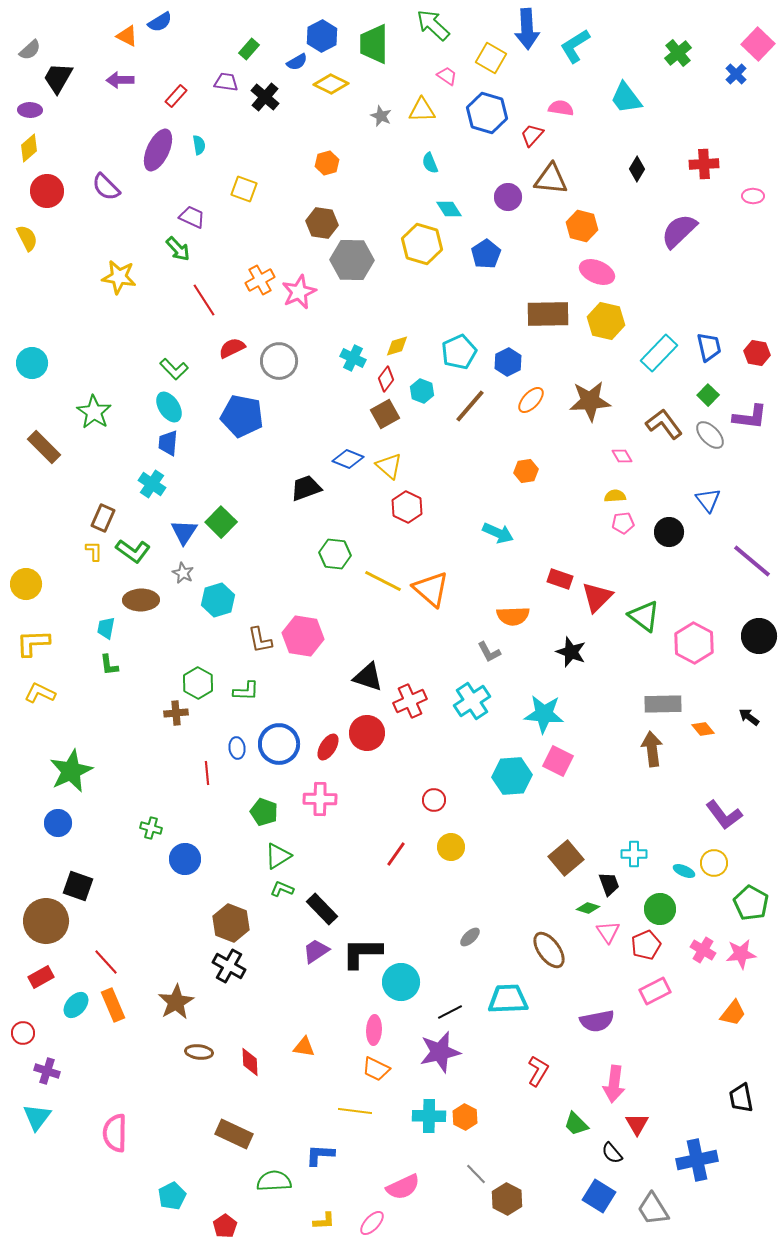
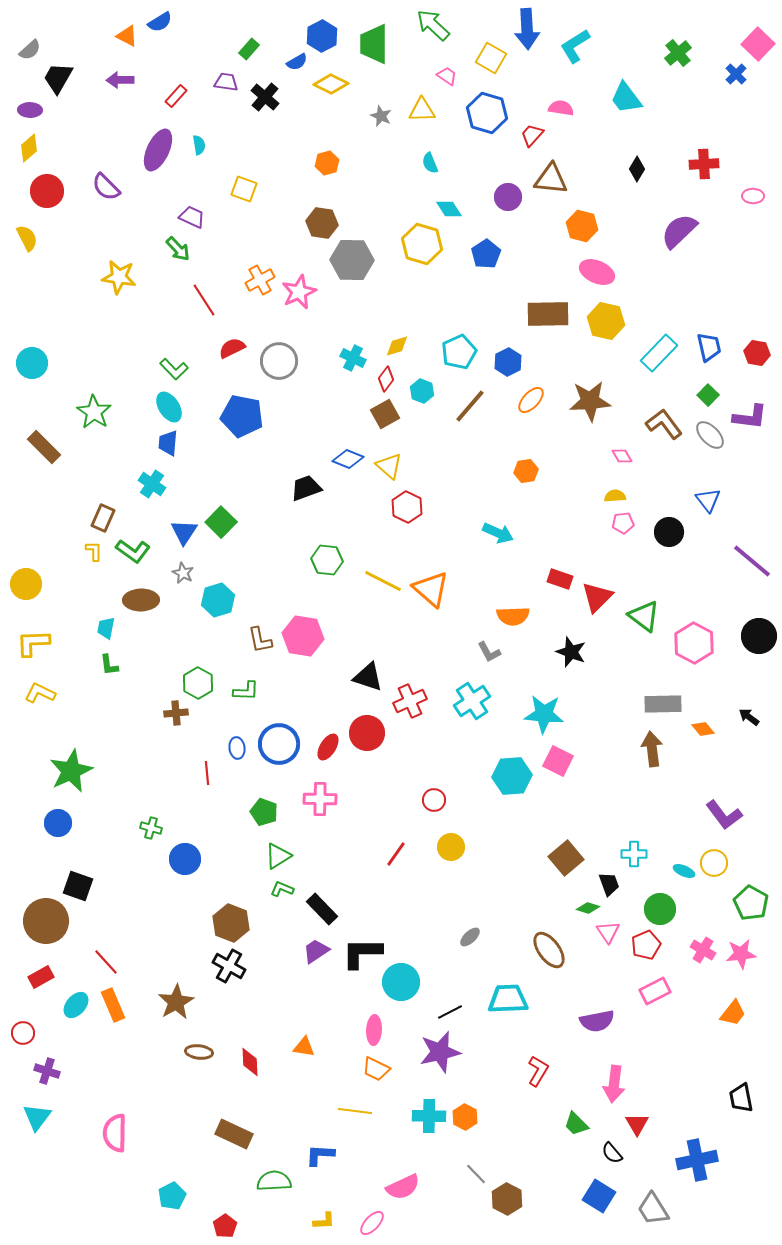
green hexagon at (335, 554): moved 8 px left, 6 px down
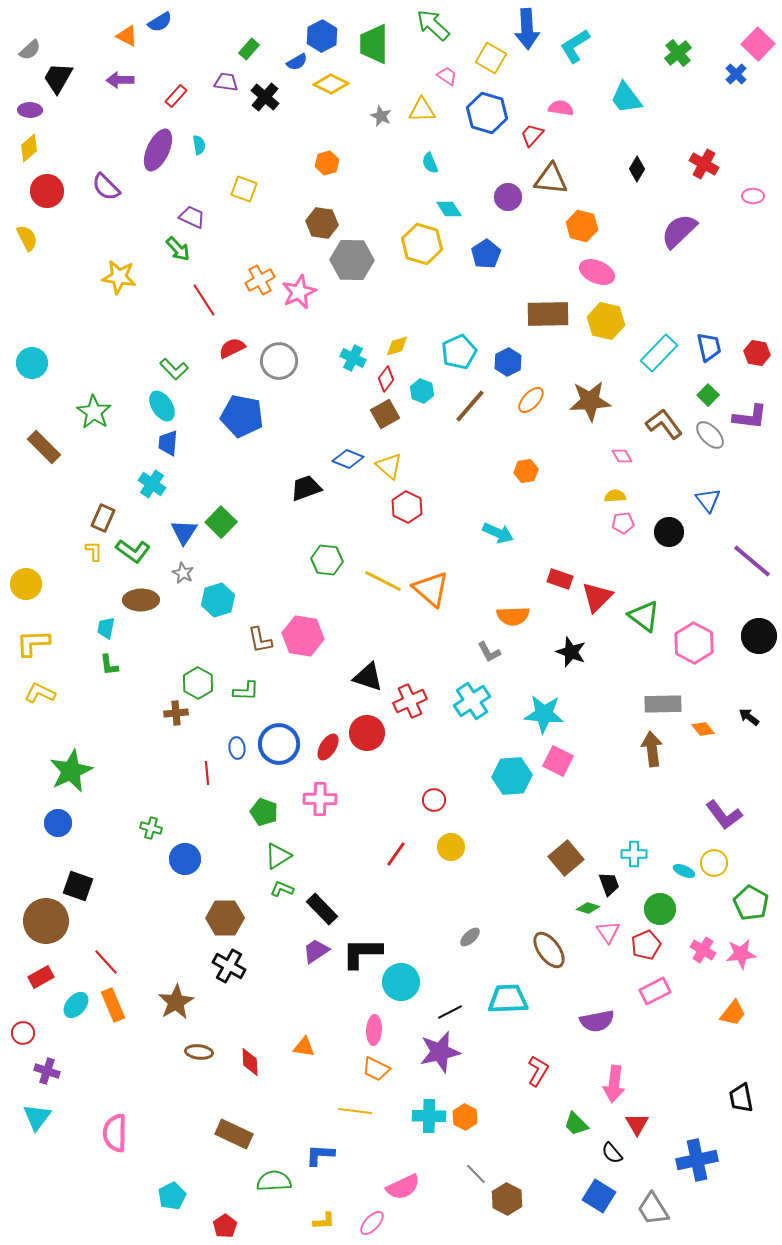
red cross at (704, 164): rotated 32 degrees clockwise
cyan ellipse at (169, 407): moved 7 px left, 1 px up
brown hexagon at (231, 923): moved 6 px left, 5 px up; rotated 21 degrees counterclockwise
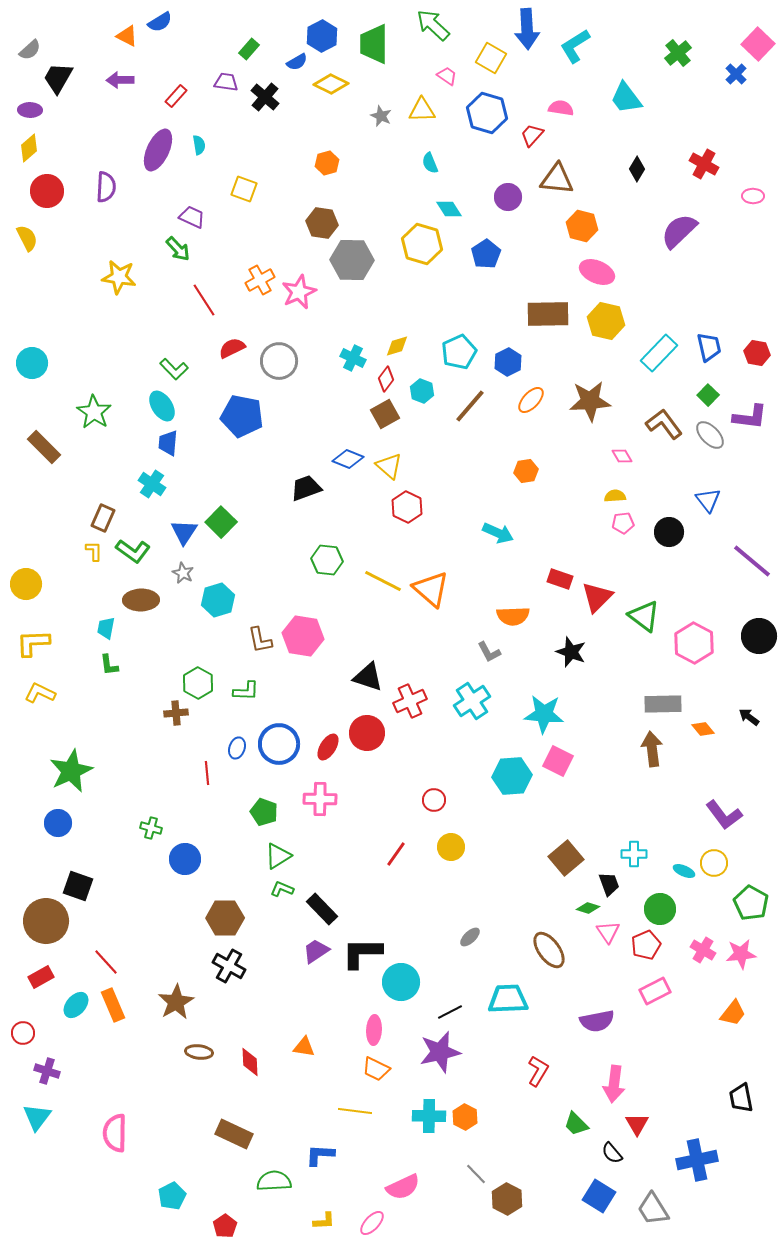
brown triangle at (551, 179): moved 6 px right
purple semicircle at (106, 187): rotated 132 degrees counterclockwise
blue ellipse at (237, 748): rotated 25 degrees clockwise
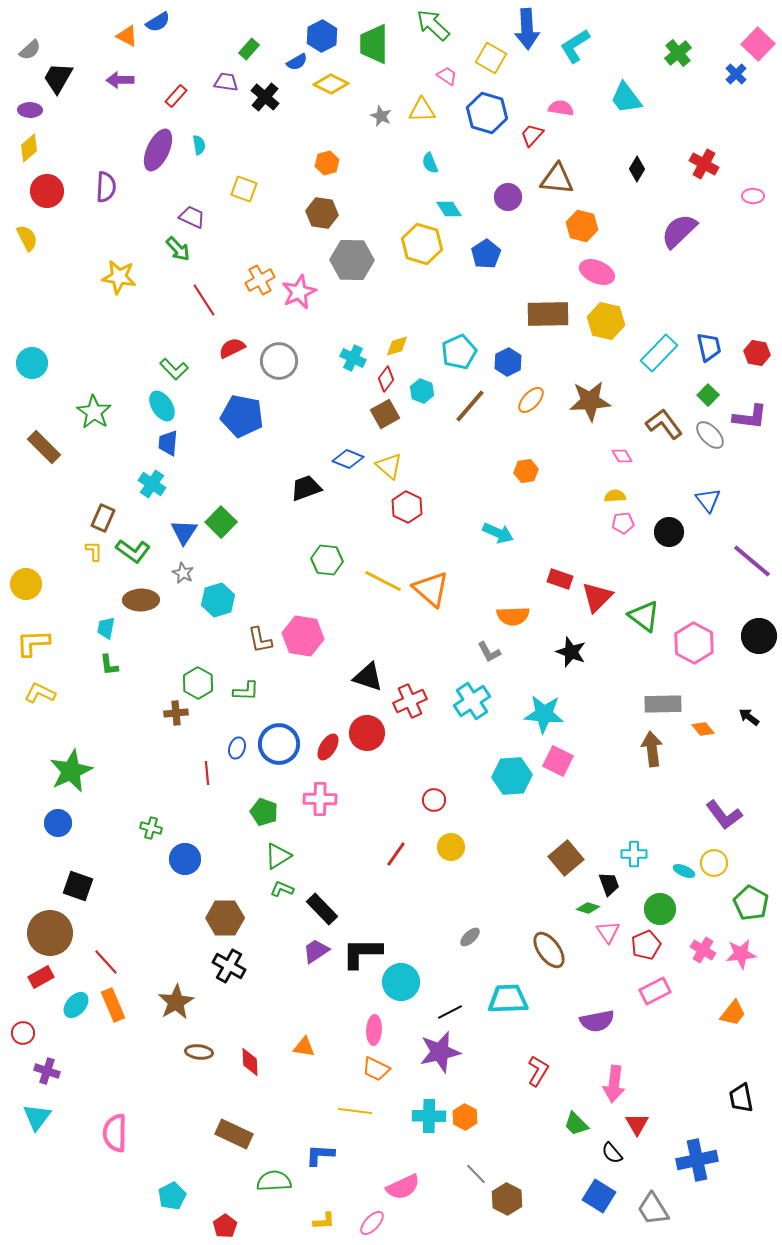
blue semicircle at (160, 22): moved 2 px left
brown hexagon at (322, 223): moved 10 px up
brown circle at (46, 921): moved 4 px right, 12 px down
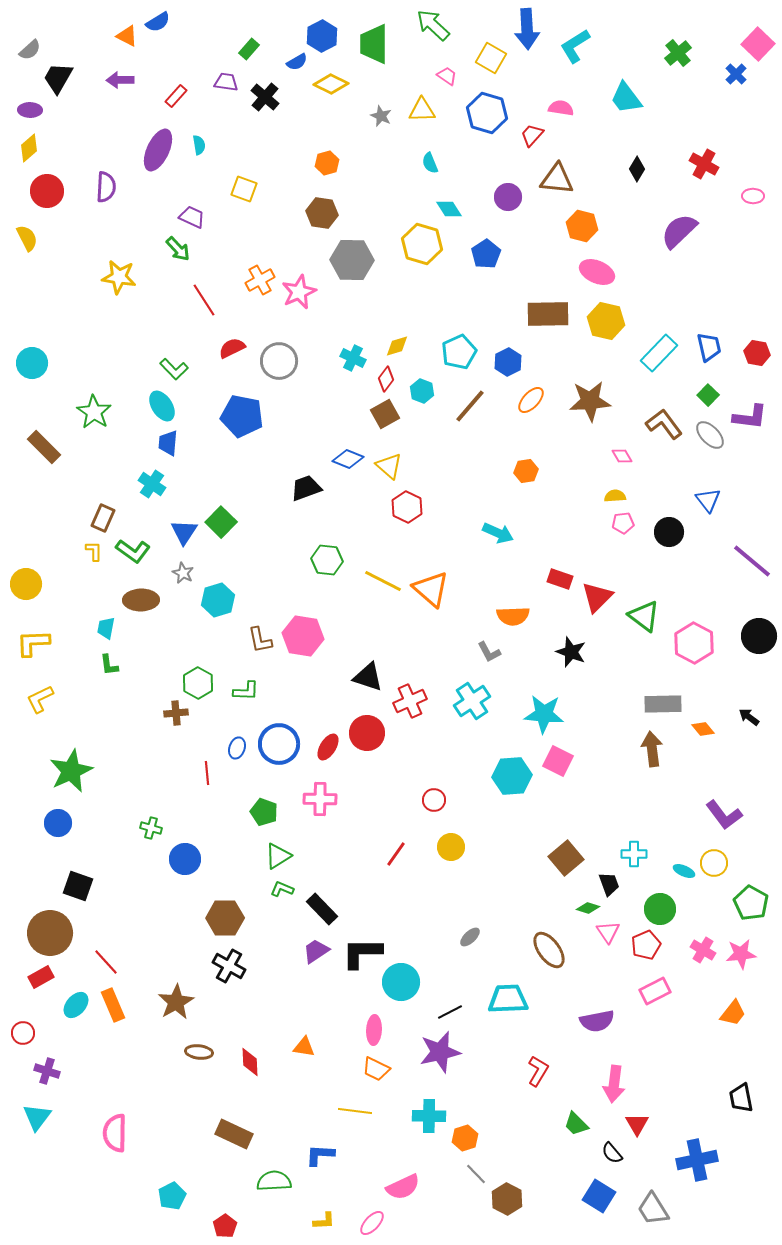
yellow L-shape at (40, 693): moved 6 px down; rotated 52 degrees counterclockwise
orange hexagon at (465, 1117): moved 21 px down; rotated 15 degrees clockwise
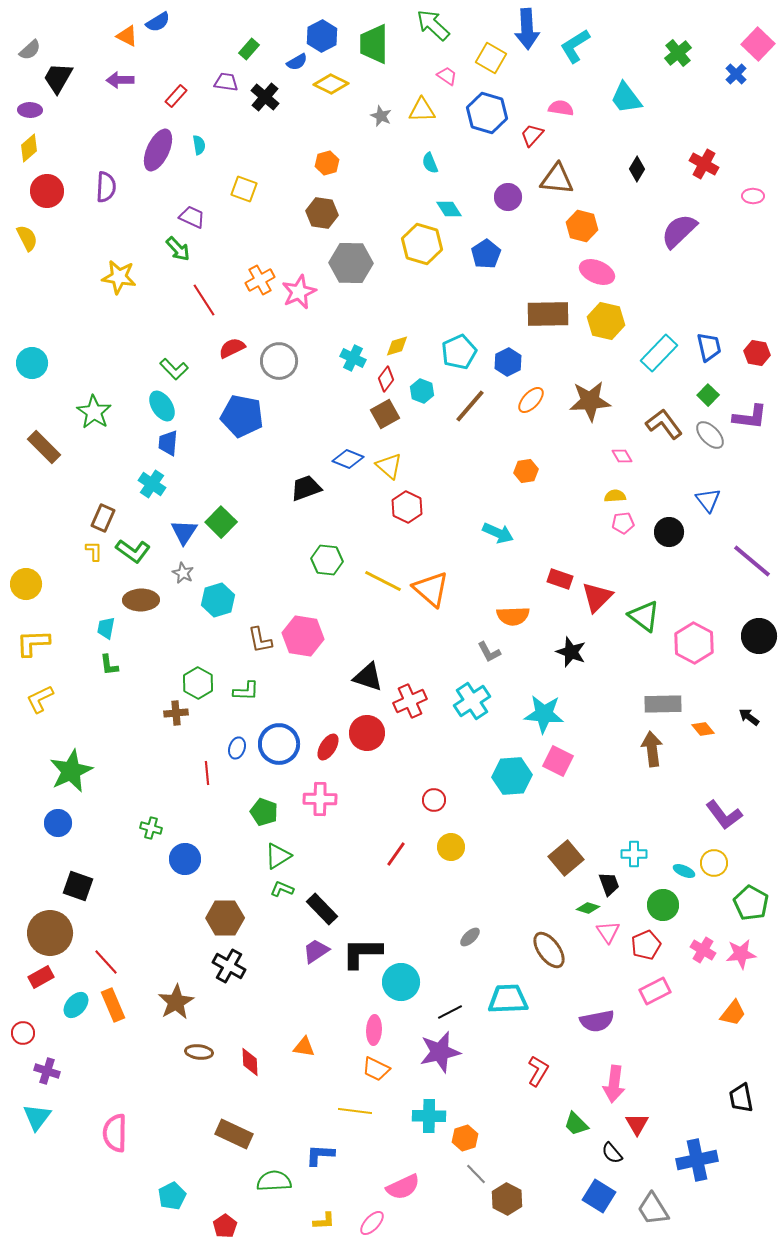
gray hexagon at (352, 260): moved 1 px left, 3 px down
green circle at (660, 909): moved 3 px right, 4 px up
